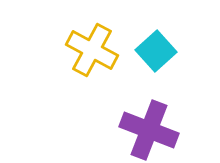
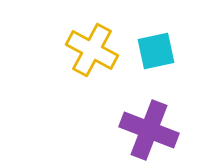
cyan square: rotated 30 degrees clockwise
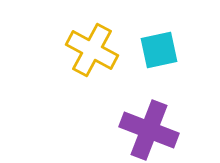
cyan square: moved 3 px right, 1 px up
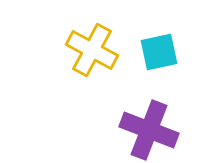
cyan square: moved 2 px down
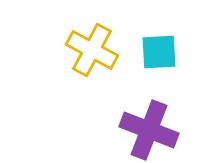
cyan square: rotated 9 degrees clockwise
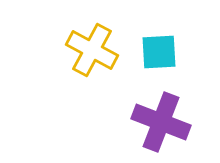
purple cross: moved 12 px right, 8 px up
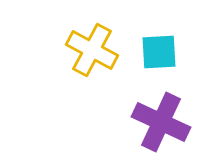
purple cross: rotated 4 degrees clockwise
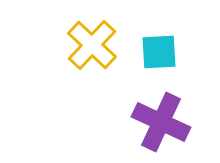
yellow cross: moved 5 px up; rotated 15 degrees clockwise
